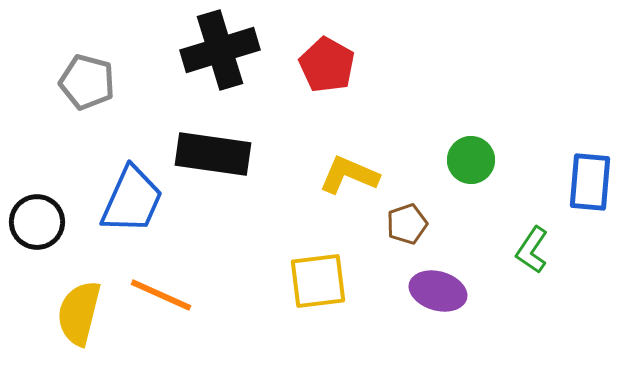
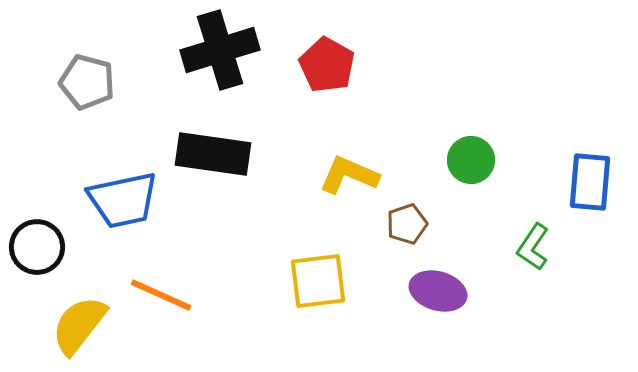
blue trapezoid: moved 9 px left; rotated 54 degrees clockwise
black circle: moved 25 px down
green L-shape: moved 1 px right, 3 px up
yellow semicircle: moved 12 px down; rotated 24 degrees clockwise
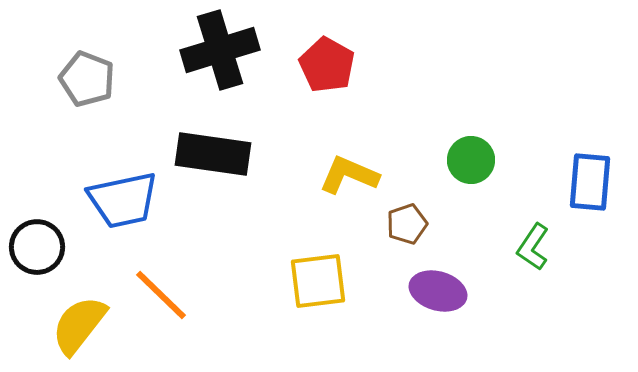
gray pentagon: moved 3 px up; rotated 6 degrees clockwise
orange line: rotated 20 degrees clockwise
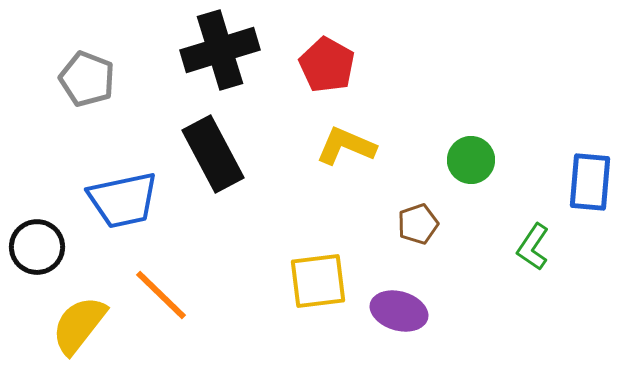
black rectangle: rotated 54 degrees clockwise
yellow L-shape: moved 3 px left, 29 px up
brown pentagon: moved 11 px right
purple ellipse: moved 39 px left, 20 px down
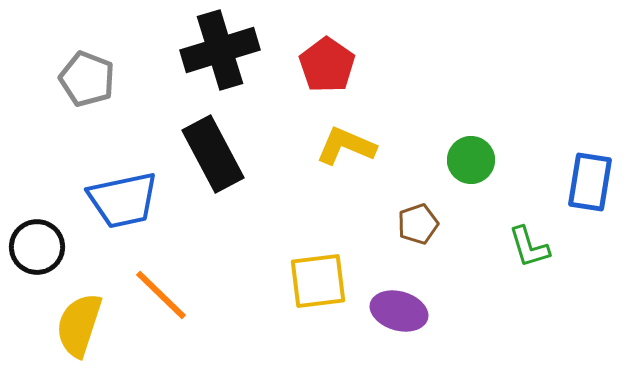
red pentagon: rotated 6 degrees clockwise
blue rectangle: rotated 4 degrees clockwise
green L-shape: moved 4 px left; rotated 51 degrees counterclockwise
yellow semicircle: rotated 20 degrees counterclockwise
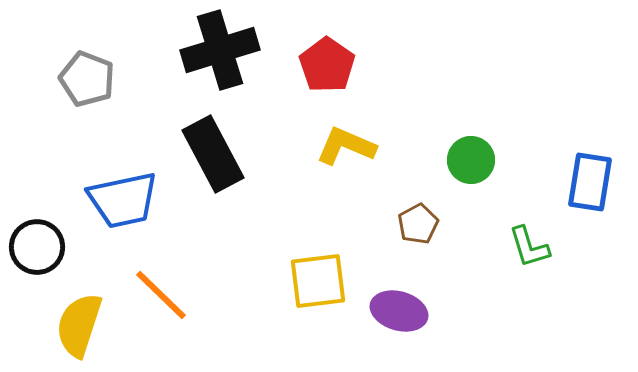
brown pentagon: rotated 9 degrees counterclockwise
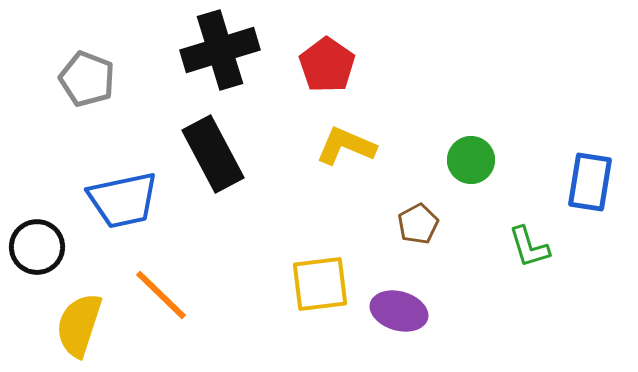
yellow square: moved 2 px right, 3 px down
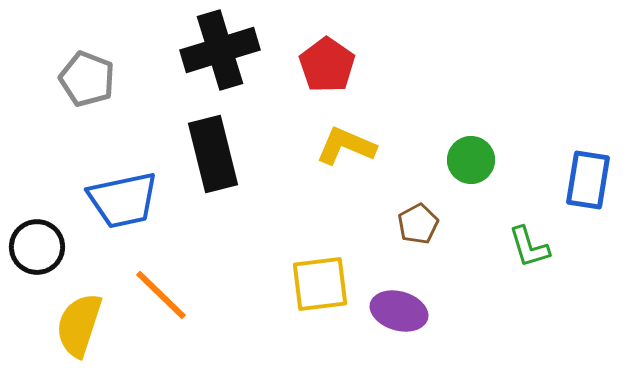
black rectangle: rotated 14 degrees clockwise
blue rectangle: moved 2 px left, 2 px up
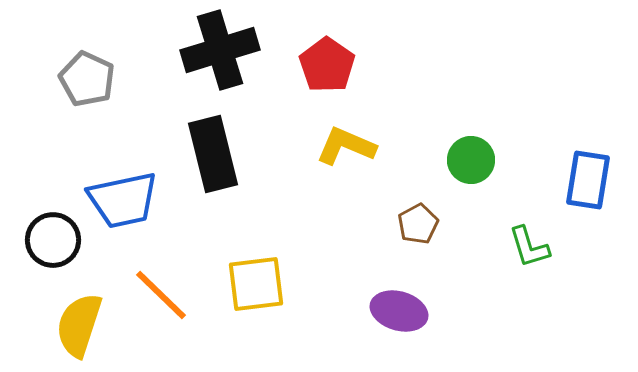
gray pentagon: rotated 4 degrees clockwise
black circle: moved 16 px right, 7 px up
yellow square: moved 64 px left
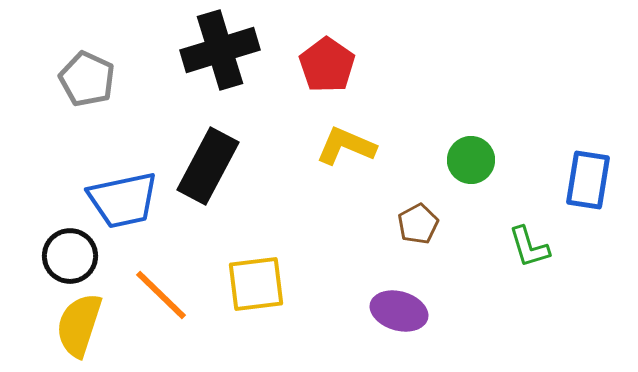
black rectangle: moved 5 px left, 12 px down; rotated 42 degrees clockwise
black circle: moved 17 px right, 16 px down
